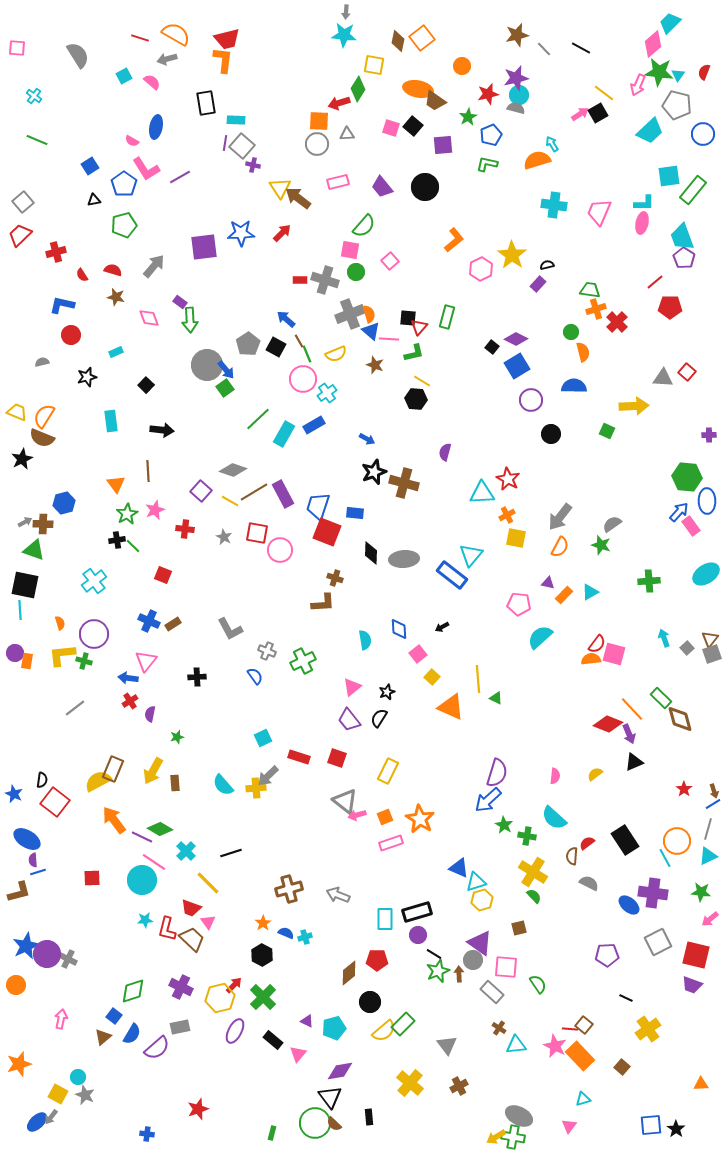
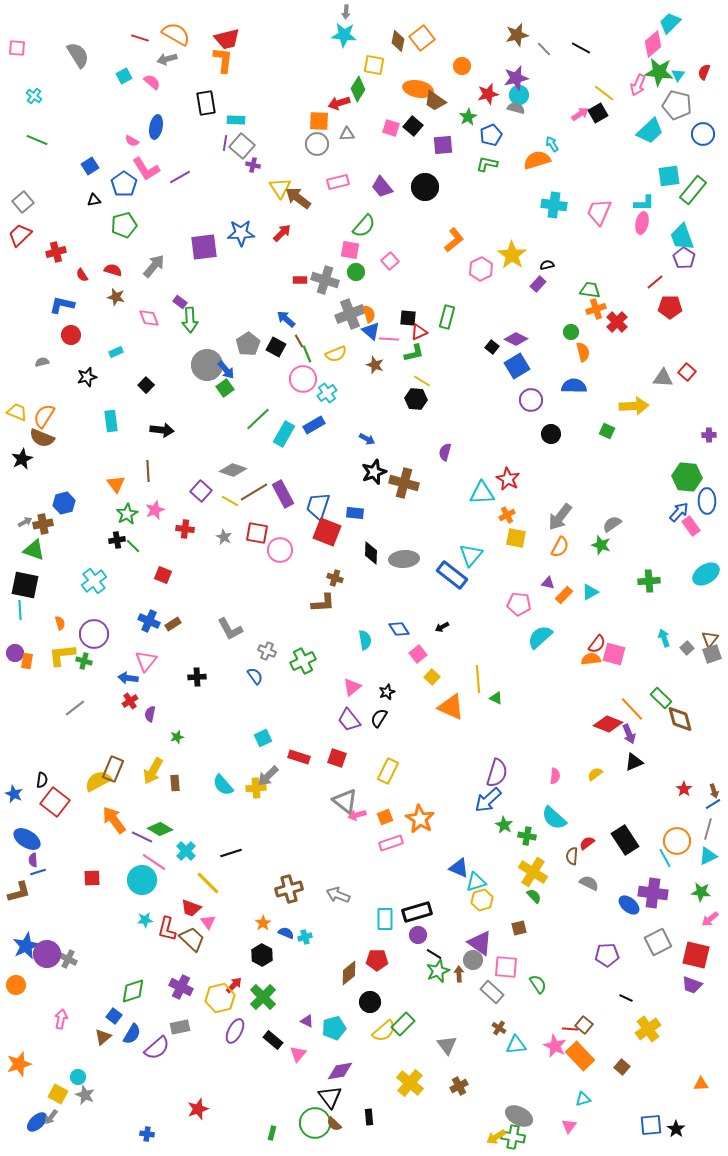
red triangle at (419, 327): moved 5 px down; rotated 24 degrees clockwise
brown cross at (43, 524): rotated 12 degrees counterclockwise
blue diamond at (399, 629): rotated 30 degrees counterclockwise
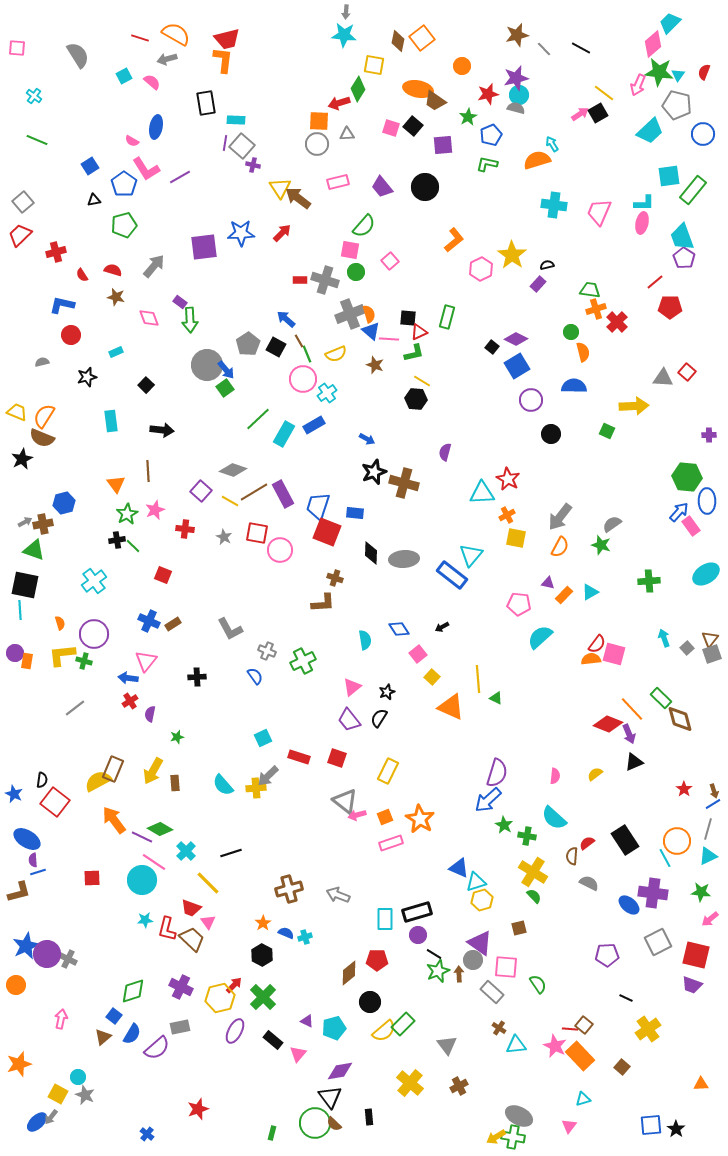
blue cross at (147, 1134): rotated 32 degrees clockwise
